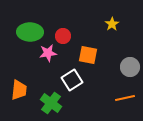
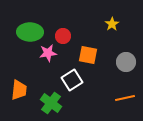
gray circle: moved 4 px left, 5 px up
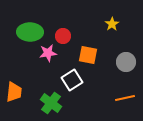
orange trapezoid: moved 5 px left, 2 px down
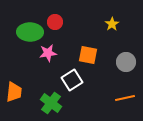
red circle: moved 8 px left, 14 px up
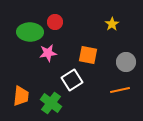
orange trapezoid: moved 7 px right, 4 px down
orange line: moved 5 px left, 8 px up
